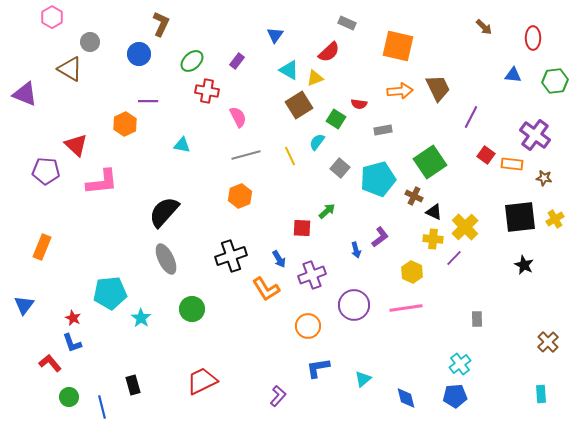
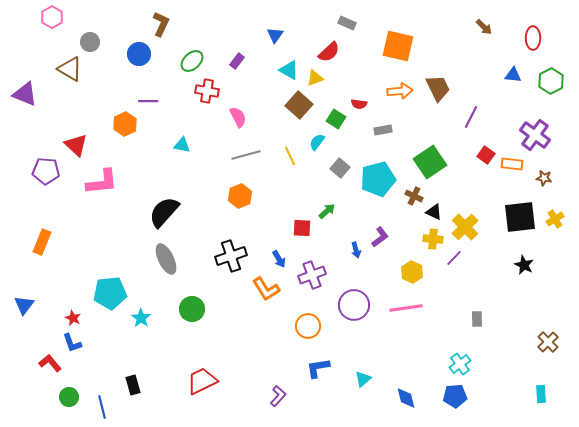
green hexagon at (555, 81): moved 4 px left; rotated 20 degrees counterclockwise
brown square at (299, 105): rotated 16 degrees counterclockwise
orange rectangle at (42, 247): moved 5 px up
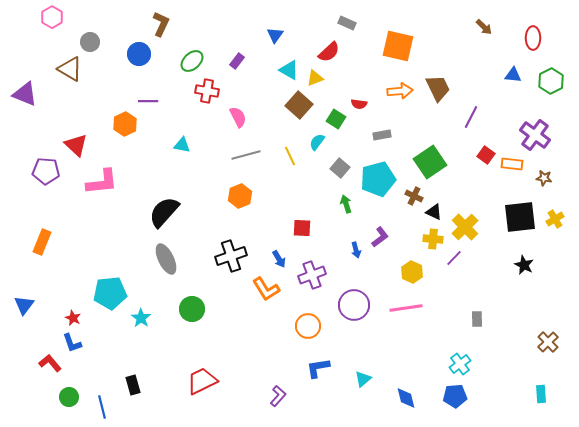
gray rectangle at (383, 130): moved 1 px left, 5 px down
green arrow at (327, 211): moved 19 px right, 7 px up; rotated 66 degrees counterclockwise
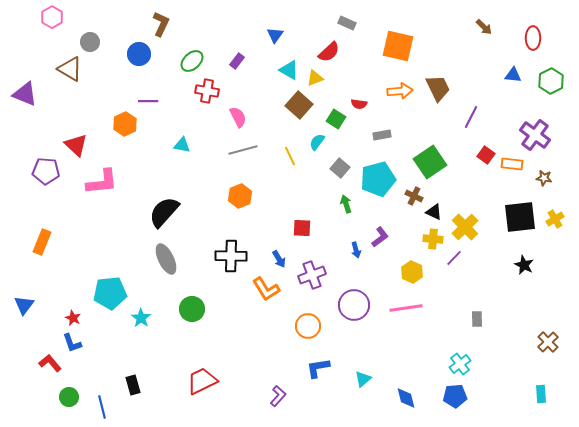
gray line at (246, 155): moved 3 px left, 5 px up
black cross at (231, 256): rotated 20 degrees clockwise
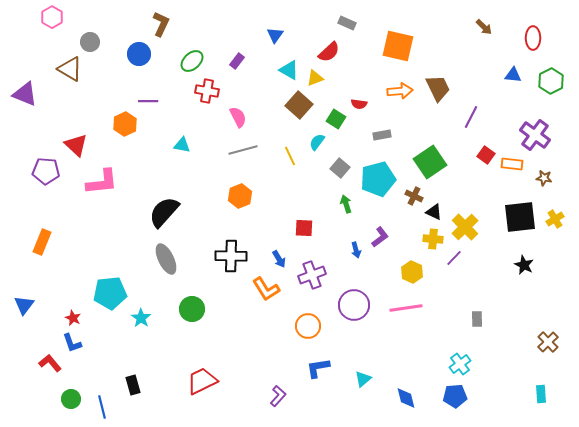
red square at (302, 228): moved 2 px right
green circle at (69, 397): moved 2 px right, 2 px down
